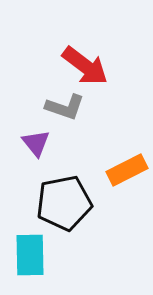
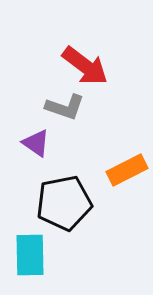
purple triangle: rotated 16 degrees counterclockwise
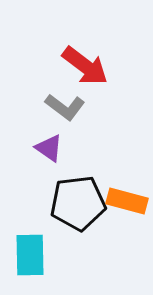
gray L-shape: rotated 18 degrees clockwise
purple triangle: moved 13 px right, 5 px down
orange rectangle: moved 31 px down; rotated 42 degrees clockwise
black pentagon: moved 14 px right; rotated 4 degrees clockwise
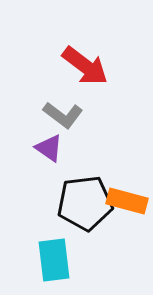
gray L-shape: moved 2 px left, 8 px down
black pentagon: moved 7 px right
cyan rectangle: moved 24 px right, 5 px down; rotated 6 degrees counterclockwise
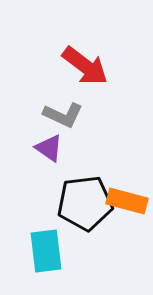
gray L-shape: rotated 12 degrees counterclockwise
cyan rectangle: moved 8 px left, 9 px up
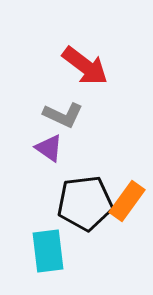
orange rectangle: rotated 69 degrees counterclockwise
cyan rectangle: moved 2 px right
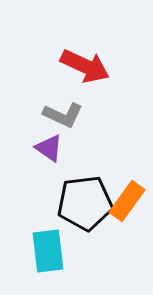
red arrow: rotated 12 degrees counterclockwise
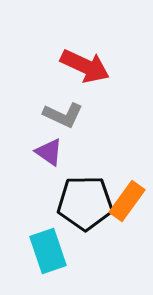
purple triangle: moved 4 px down
black pentagon: rotated 6 degrees clockwise
cyan rectangle: rotated 12 degrees counterclockwise
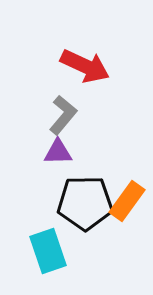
gray L-shape: rotated 75 degrees counterclockwise
purple triangle: moved 9 px right; rotated 36 degrees counterclockwise
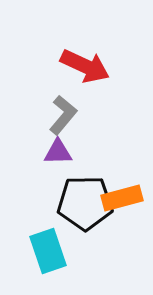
orange rectangle: moved 5 px left, 3 px up; rotated 39 degrees clockwise
